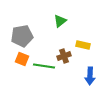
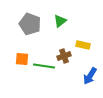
gray pentagon: moved 8 px right, 12 px up; rotated 30 degrees clockwise
orange square: rotated 16 degrees counterclockwise
blue arrow: rotated 30 degrees clockwise
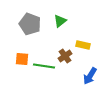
brown cross: moved 1 px right; rotated 16 degrees counterclockwise
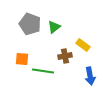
green triangle: moved 6 px left, 6 px down
yellow rectangle: rotated 24 degrees clockwise
brown cross: rotated 24 degrees clockwise
green line: moved 1 px left, 5 px down
blue arrow: rotated 42 degrees counterclockwise
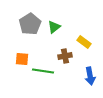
gray pentagon: rotated 20 degrees clockwise
yellow rectangle: moved 1 px right, 3 px up
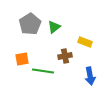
yellow rectangle: moved 1 px right; rotated 16 degrees counterclockwise
orange square: rotated 16 degrees counterclockwise
